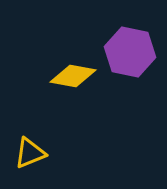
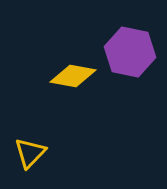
yellow triangle: rotated 24 degrees counterclockwise
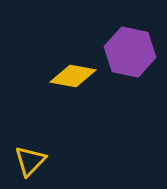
yellow triangle: moved 8 px down
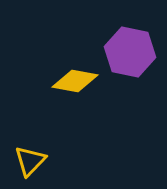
yellow diamond: moved 2 px right, 5 px down
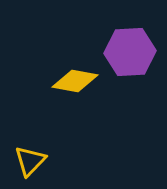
purple hexagon: rotated 15 degrees counterclockwise
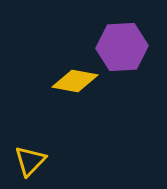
purple hexagon: moved 8 px left, 5 px up
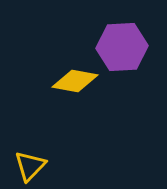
yellow triangle: moved 5 px down
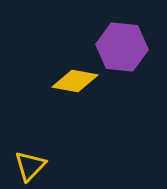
purple hexagon: rotated 9 degrees clockwise
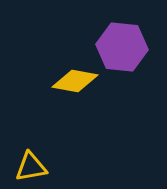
yellow triangle: moved 1 px right, 1 px down; rotated 36 degrees clockwise
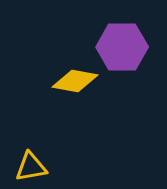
purple hexagon: rotated 6 degrees counterclockwise
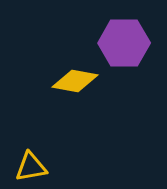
purple hexagon: moved 2 px right, 4 px up
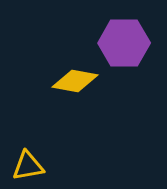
yellow triangle: moved 3 px left, 1 px up
